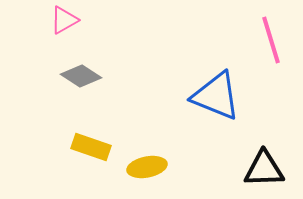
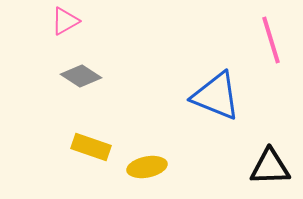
pink triangle: moved 1 px right, 1 px down
black triangle: moved 6 px right, 2 px up
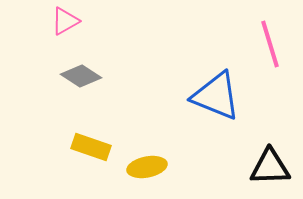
pink line: moved 1 px left, 4 px down
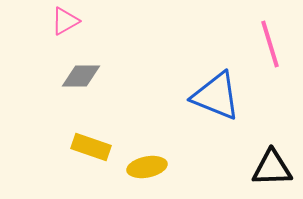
gray diamond: rotated 33 degrees counterclockwise
black triangle: moved 2 px right, 1 px down
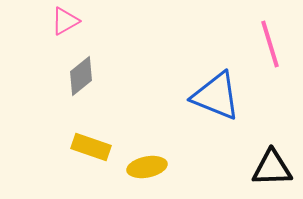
gray diamond: rotated 39 degrees counterclockwise
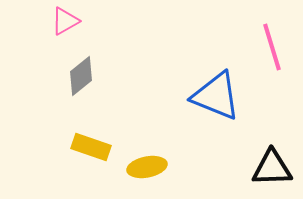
pink line: moved 2 px right, 3 px down
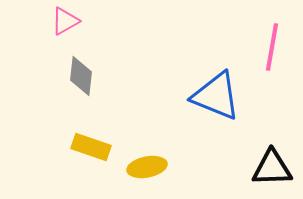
pink line: rotated 27 degrees clockwise
gray diamond: rotated 45 degrees counterclockwise
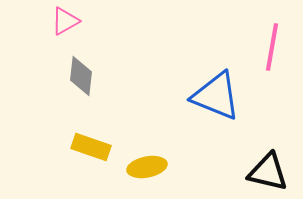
black triangle: moved 4 px left, 4 px down; rotated 15 degrees clockwise
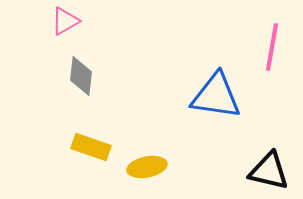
blue triangle: rotated 14 degrees counterclockwise
black triangle: moved 1 px right, 1 px up
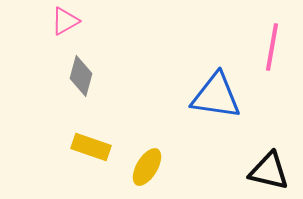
gray diamond: rotated 9 degrees clockwise
yellow ellipse: rotated 48 degrees counterclockwise
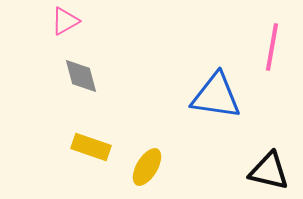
gray diamond: rotated 30 degrees counterclockwise
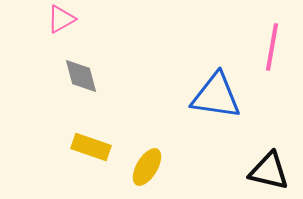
pink triangle: moved 4 px left, 2 px up
